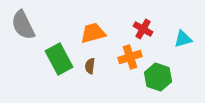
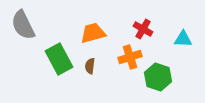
cyan triangle: rotated 18 degrees clockwise
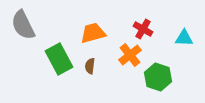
cyan triangle: moved 1 px right, 1 px up
orange cross: moved 2 px up; rotated 20 degrees counterclockwise
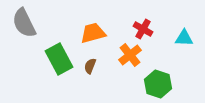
gray semicircle: moved 1 px right, 2 px up
brown semicircle: rotated 14 degrees clockwise
green hexagon: moved 7 px down
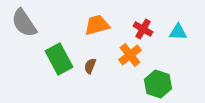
gray semicircle: rotated 8 degrees counterclockwise
orange trapezoid: moved 4 px right, 8 px up
cyan triangle: moved 6 px left, 6 px up
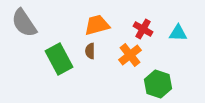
cyan triangle: moved 1 px down
brown semicircle: moved 15 px up; rotated 21 degrees counterclockwise
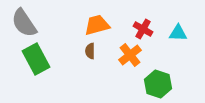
green rectangle: moved 23 px left
